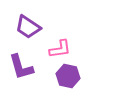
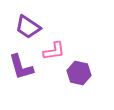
pink L-shape: moved 6 px left, 2 px down
purple hexagon: moved 11 px right, 3 px up
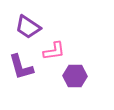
purple hexagon: moved 4 px left, 3 px down; rotated 10 degrees counterclockwise
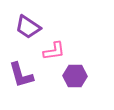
purple L-shape: moved 8 px down
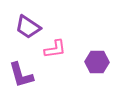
pink L-shape: moved 1 px right, 2 px up
purple hexagon: moved 22 px right, 14 px up
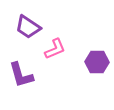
pink L-shape: rotated 15 degrees counterclockwise
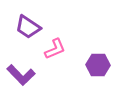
purple hexagon: moved 1 px right, 3 px down
purple L-shape: rotated 28 degrees counterclockwise
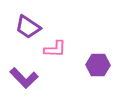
pink L-shape: rotated 25 degrees clockwise
purple L-shape: moved 3 px right, 3 px down
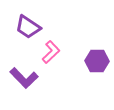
pink L-shape: moved 4 px left, 3 px down; rotated 45 degrees counterclockwise
purple hexagon: moved 1 px left, 4 px up
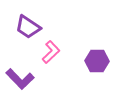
purple L-shape: moved 4 px left, 1 px down
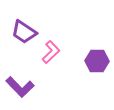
purple trapezoid: moved 4 px left, 5 px down
purple L-shape: moved 8 px down
